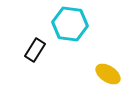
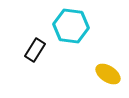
cyan hexagon: moved 1 px right, 2 px down
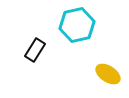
cyan hexagon: moved 6 px right, 1 px up; rotated 20 degrees counterclockwise
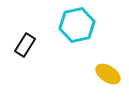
black rectangle: moved 10 px left, 5 px up
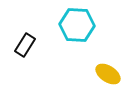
cyan hexagon: rotated 16 degrees clockwise
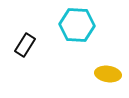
yellow ellipse: rotated 25 degrees counterclockwise
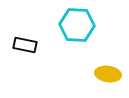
black rectangle: rotated 70 degrees clockwise
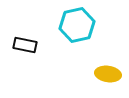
cyan hexagon: rotated 16 degrees counterclockwise
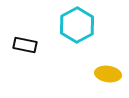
cyan hexagon: rotated 16 degrees counterclockwise
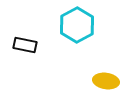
yellow ellipse: moved 2 px left, 7 px down
